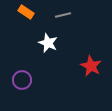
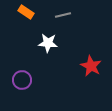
white star: rotated 18 degrees counterclockwise
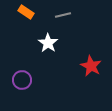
white star: rotated 30 degrees clockwise
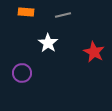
orange rectangle: rotated 28 degrees counterclockwise
red star: moved 3 px right, 14 px up
purple circle: moved 7 px up
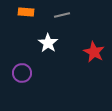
gray line: moved 1 px left
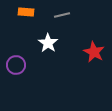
purple circle: moved 6 px left, 8 px up
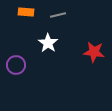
gray line: moved 4 px left
red star: rotated 20 degrees counterclockwise
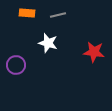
orange rectangle: moved 1 px right, 1 px down
white star: rotated 18 degrees counterclockwise
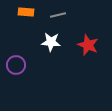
orange rectangle: moved 1 px left, 1 px up
white star: moved 3 px right, 1 px up; rotated 12 degrees counterclockwise
red star: moved 6 px left, 7 px up; rotated 15 degrees clockwise
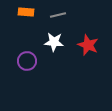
white star: moved 3 px right
purple circle: moved 11 px right, 4 px up
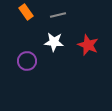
orange rectangle: rotated 49 degrees clockwise
